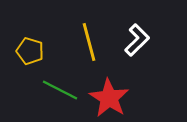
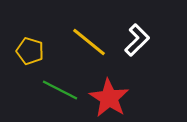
yellow line: rotated 36 degrees counterclockwise
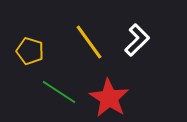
yellow line: rotated 15 degrees clockwise
green line: moved 1 px left, 2 px down; rotated 6 degrees clockwise
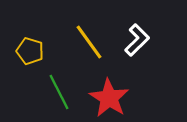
green line: rotated 30 degrees clockwise
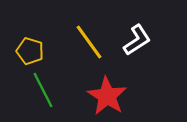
white L-shape: rotated 12 degrees clockwise
green line: moved 16 px left, 2 px up
red star: moved 2 px left, 2 px up
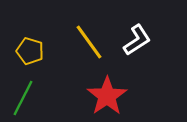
green line: moved 20 px left, 8 px down; rotated 54 degrees clockwise
red star: rotated 6 degrees clockwise
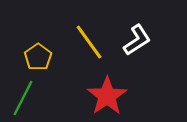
yellow pentagon: moved 8 px right, 6 px down; rotated 20 degrees clockwise
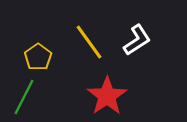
green line: moved 1 px right, 1 px up
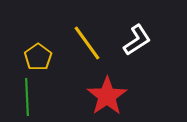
yellow line: moved 2 px left, 1 px down
green line: moved 3 px right; rotated 30 degrees counterclockwise
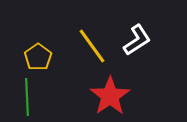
yellow line: moved 5 px right, 3 px down
red star: moved 3 px right
